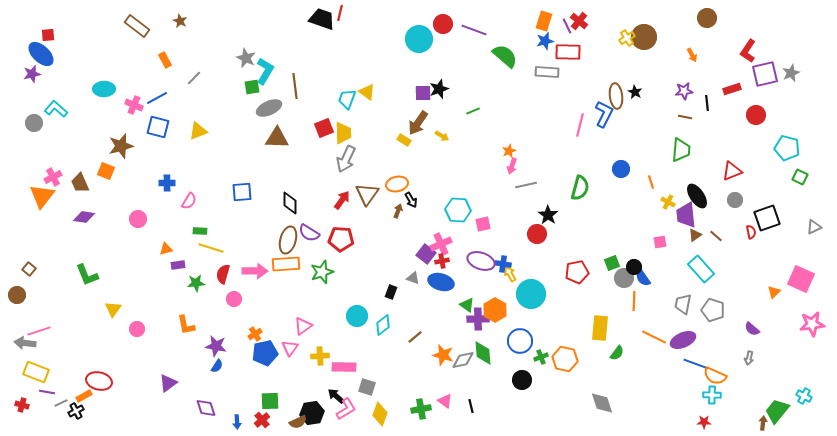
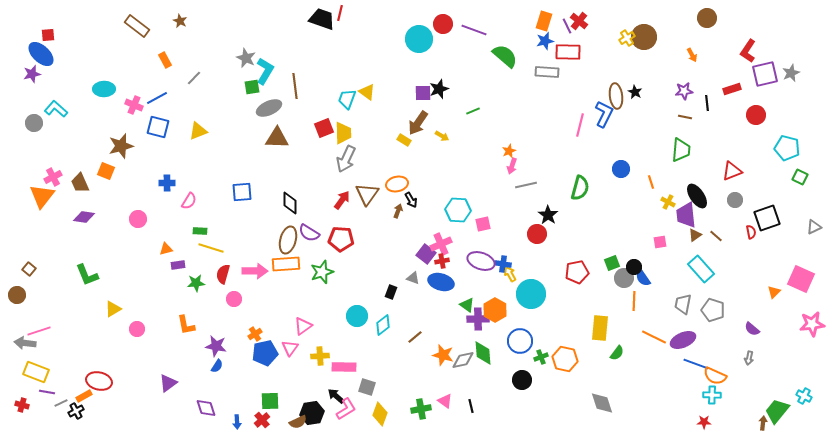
yellow triangle at (113, 309): rotated 24 degrees clockwise
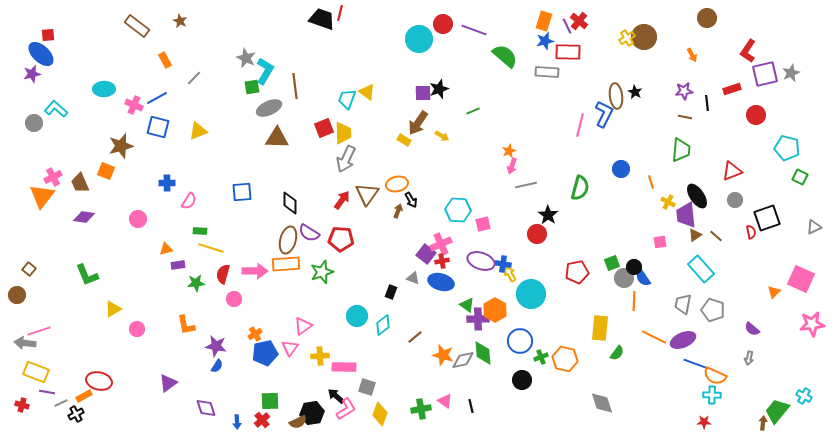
black cross at (76, 411): moved 3 px down
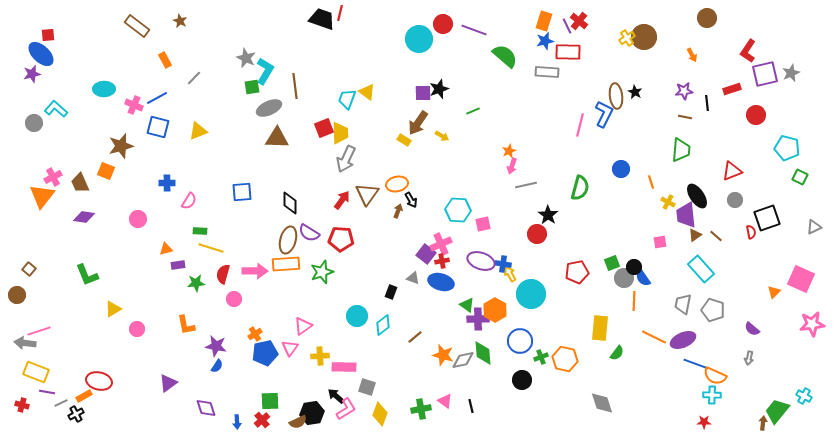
yellow trapezoid at (343, 133): moved 3 px left
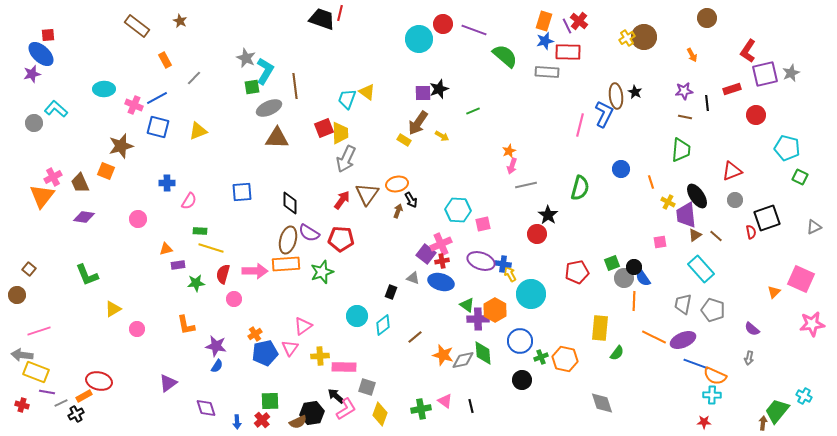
gray arrow at (25, 343): moved 3 px left, 12 px down
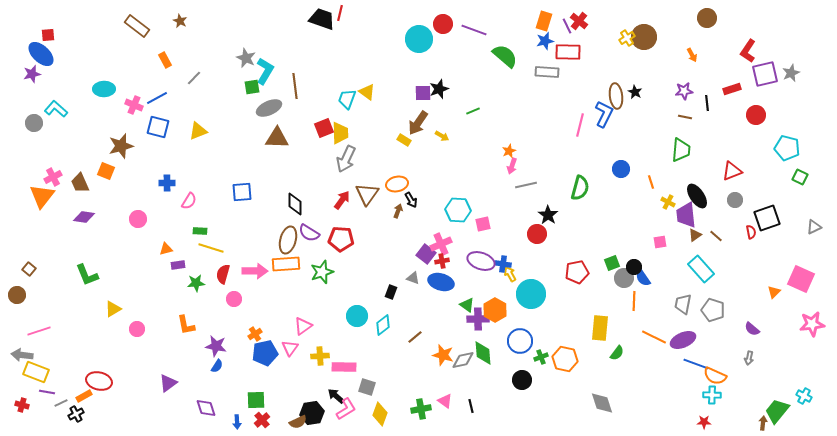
black diamond at (290, 203): moved 5 px right, 1 px down
green square at (270, 401): moved 14 px left, 1 px up
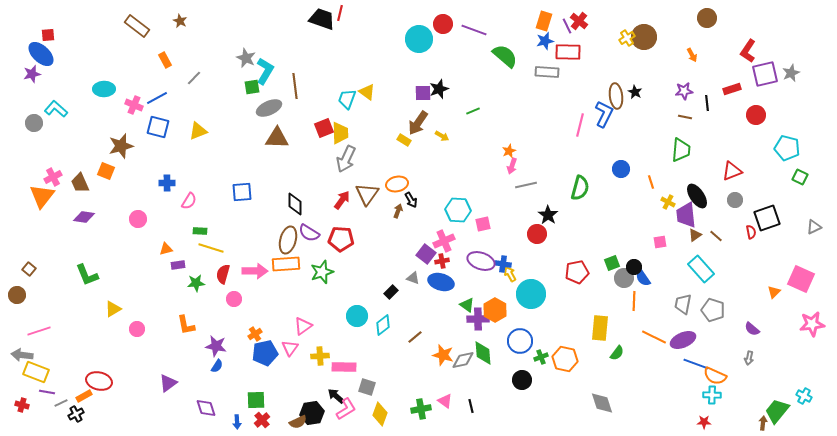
pink cross at (441, 244): moved 3 px right, 3 px up
black rectangle at (391, 292): rotated 24 degrees clockwise
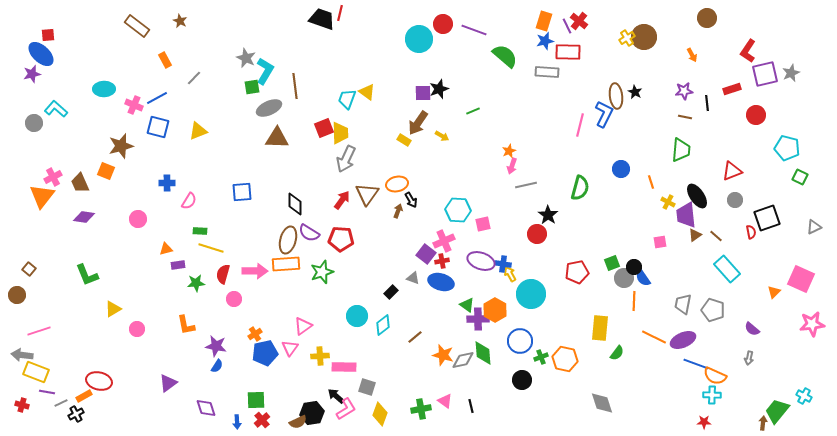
cyan rectangle at (701, 269): moved 26 px right
